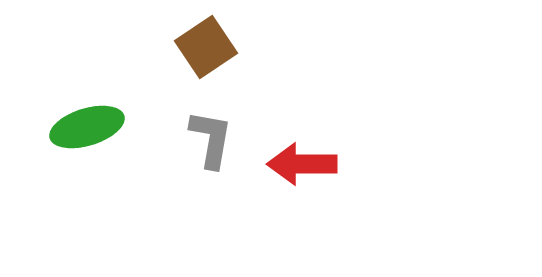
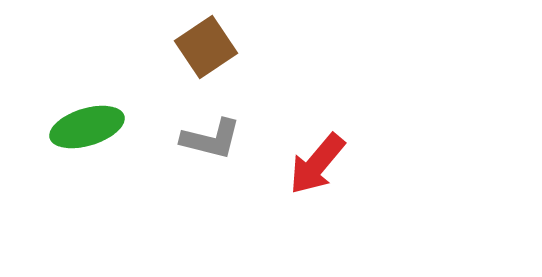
gray L-shape: rotated 94 degrees clockwise
red arrow: moved 15 px right; rotated 50 degrees counterclockwise
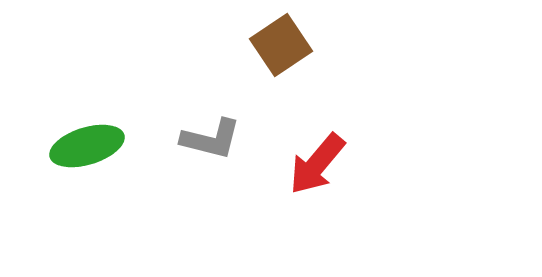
brown square: moved 75 px right, 2 px up
green ellipse: moved 19 px down
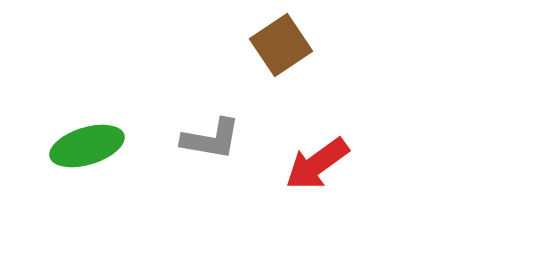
gray L-shape: rotated 4 degrees counterclockwise
red arrow: rotated 14 degrees clockwise
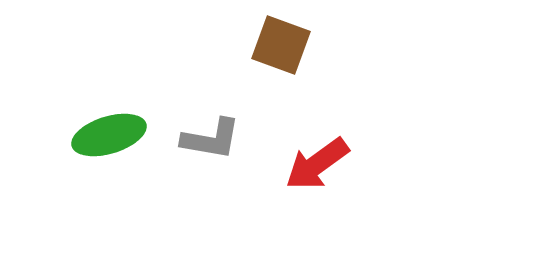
brown square: rotated 36 degrees counterclockwise
green ellipse: moved 22 px right, 11 px up
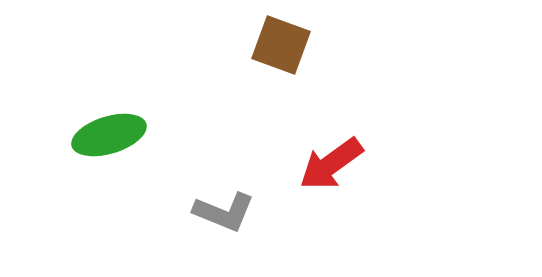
gray L-shape: moved 13 px right, 73 px down; rotated 12 degrees clockwise
red arrow: moved 14 px right
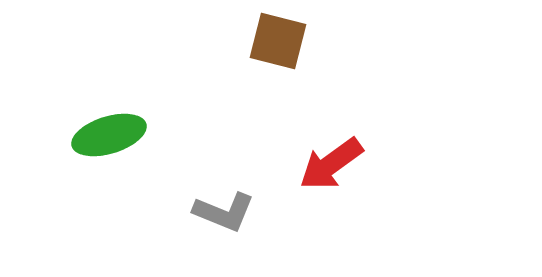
brown square: moved 3 px left, 4 px up; rotated 6 degrees counterclockwise
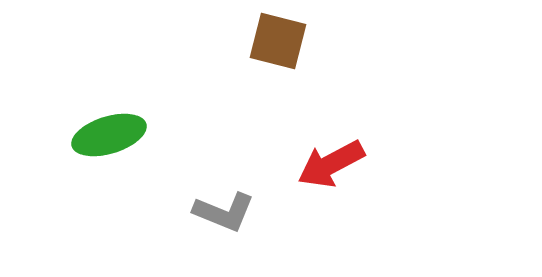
red arrow: rotated 8 degrees clockwise
